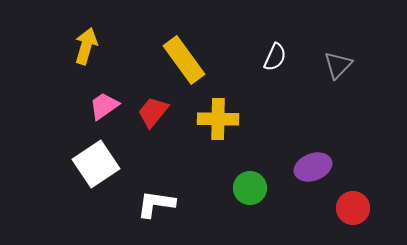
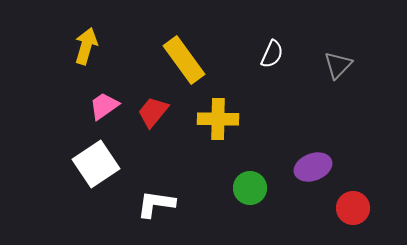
white semicircle: moved 3 px left, 3 px up
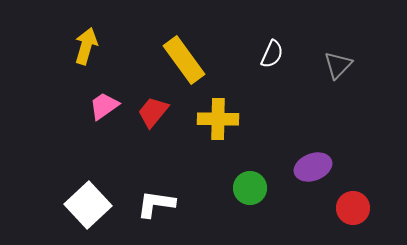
white square: moved 8 px left, 41 px down; rotated 9 degrees counterclockwise
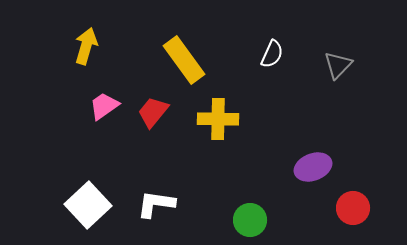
green circle: moved 32 px down
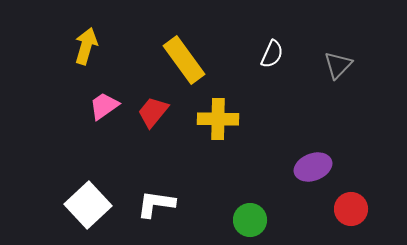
red circle: moved 2 px left, 1 px down
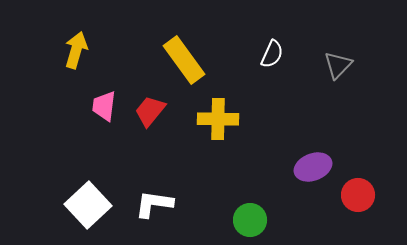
yellow arrow: moved 10 px left, 4 px down
pink trapezoid: rotated 48 degrees counterclockwise
red trapezoid: moved 3 px left, 1 px up
white L-shape: moved 2 px left
red circle: moved 7 px right, 14 px up
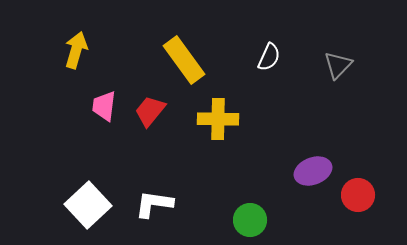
white semicircle: moved 3 px left, 3 px down
purple ellipse: moved 4 px down
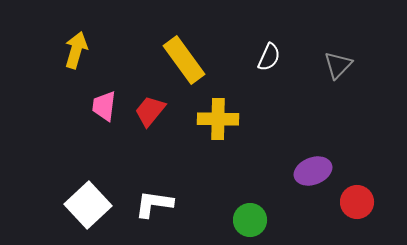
red circle: moved 1 px left, 7 px down
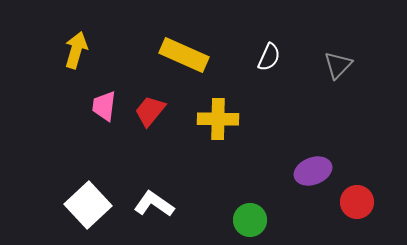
yellow rectangle: moved 5 px up; rotated 30 degrees counterclockwise
white L-shape: rotated 27 degrees clockwise
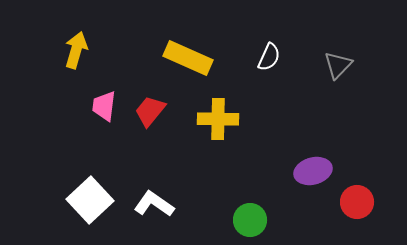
yellow rectangle: moved 4 px right, 3 px down
purple ellipse: rotated 6 degrees clockwise
white square: moved 2 px right, 5 px up
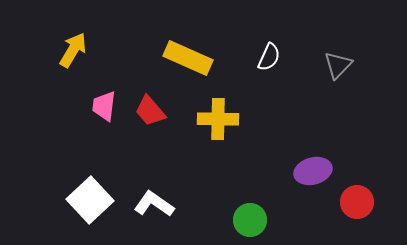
yellow arrow: moved 3 px left; rotated 15 degrees clockwise
red trapezoid: rotated 80 degrees counterclockwise
